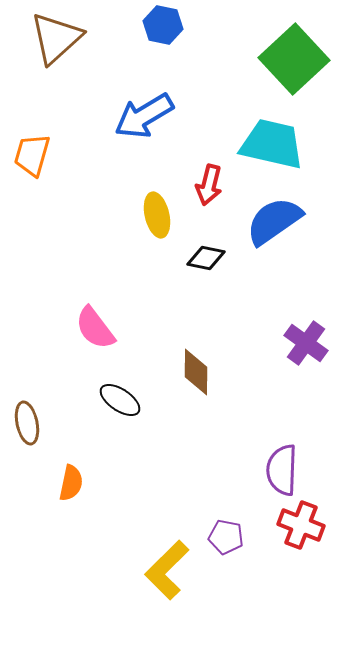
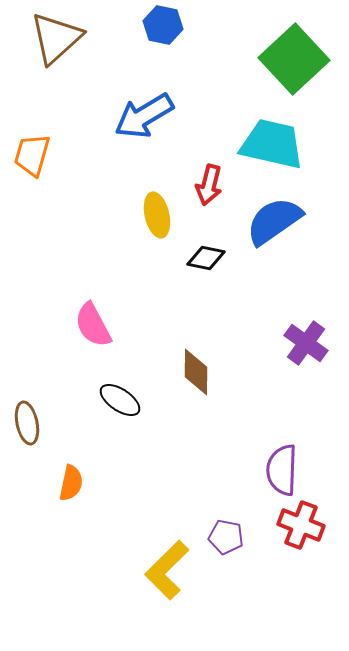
pink semicircle: moved 2 px left, 3 px up; rotated 9 degrees clockwise
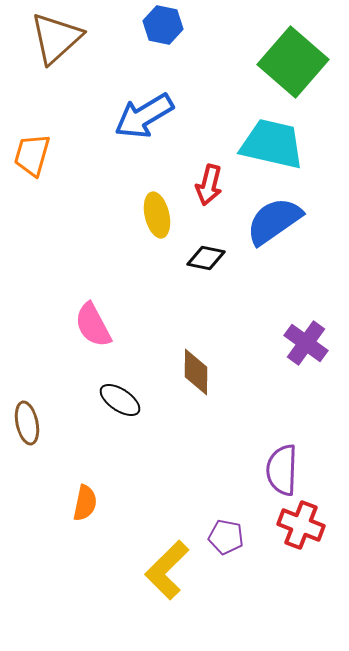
green square: moved 1 px left, 3 px down; rotated 6 degrees counterclockwise
orange semicircle: moved 14 px right, 20 px down
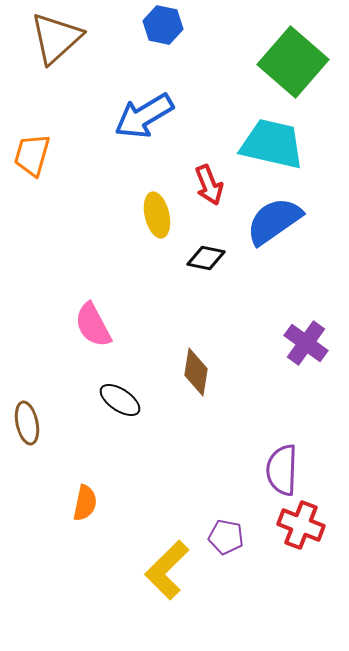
red arrow: rotated 36 degrees counterclockwise
brown diamond: rotated 9 degrees clockwise
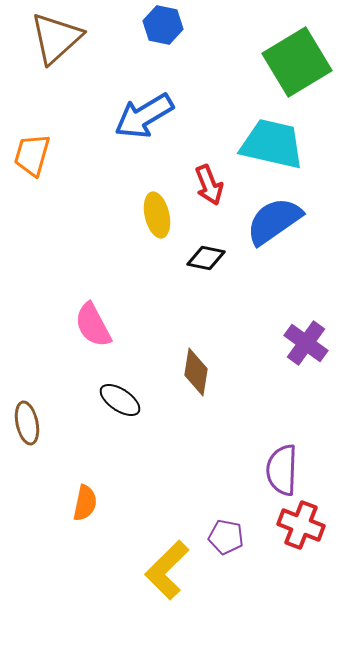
green square: moved 4 px right; rotated 18 degrees clockwise
